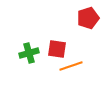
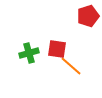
red pentagon: moved 2 px up
orange line: rotated 60 degrees clockwise
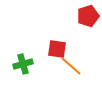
green cross: moved 6 px left, 11 px down
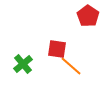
red pentagon: rotated 20 degrees counterclockwise
green cross: rotated 24 degrees counterclockwise
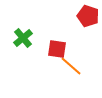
red pentagon: rotated 15 degrees counterclockwise
green cross: moved 26 px up
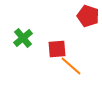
red square: rotated 12 degrees counterclockwise
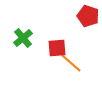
red square: moved 1 px up
orange line: moved 3 px up
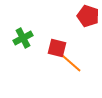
green cross: rotated 12 degrees clockwise
red square: rotated 18 degrees clockwise
